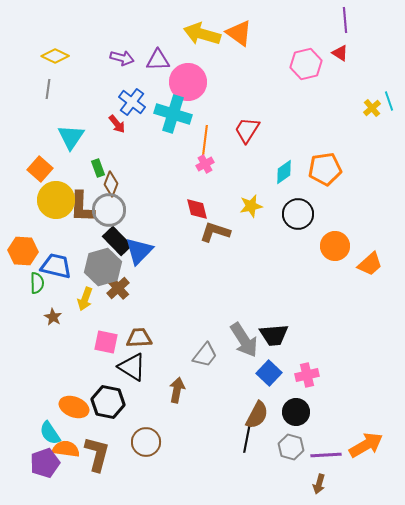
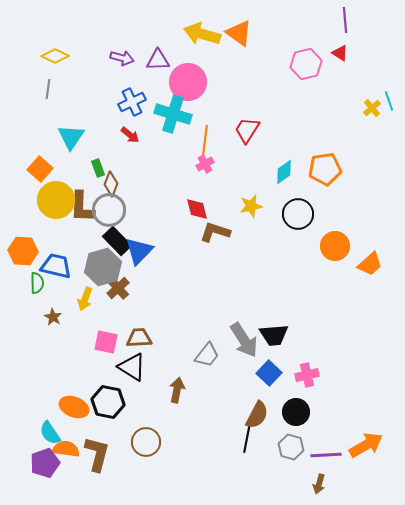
blue cross at (132, 102): rotated 28 degrees clockwise
red arrow at (117, 124): moved 13 px right, 11 px down; rotated 12 degrees counterclockwise
gray trapezoid at (205, 355): moved 2 px right
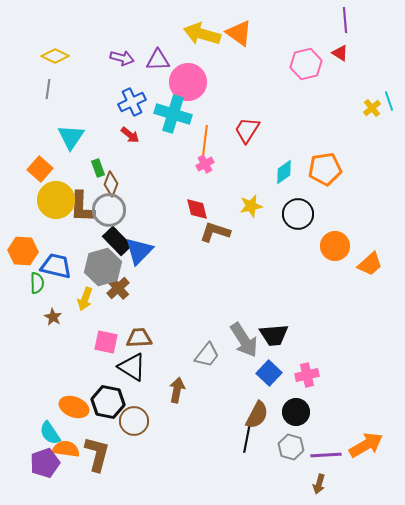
brown circle at (146, 442): moved 12 px left, 21 px up
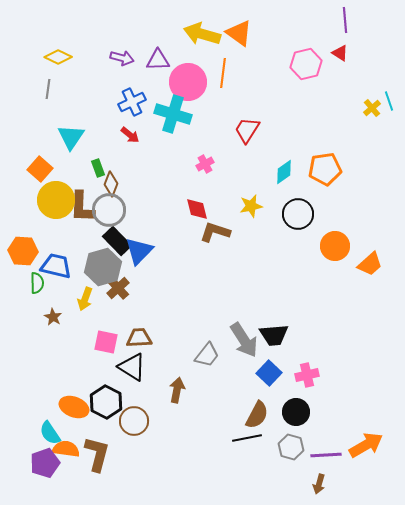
yellow diamond at (55, 56): moved 3 px right, 1 px down
orange line at (205, 140): moved 18 px right, 67 px up
black hexagon at (108, 402): moved 2 px left; rotated 16 degrees clockwise
black line at (247, 438): rotated 68 degrees clockwise
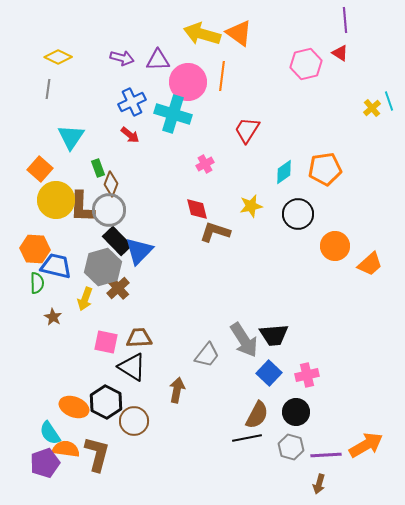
orange line at (223, 73): moved 1 px left, 3 px down
orange hexagon at (23, 251): moved 12 px right, 2 px up
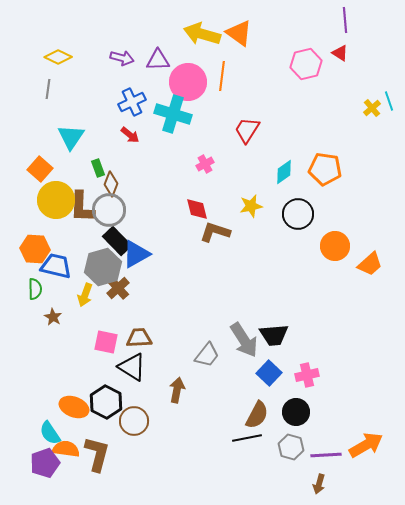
orange pentagon at (325, 169): rotated 16 degrees clockwise
blue triangle at (139, 251): moved 3 px left, 3 px down; rotated 16 degrees clockwise
green semicircle at (37, 283): moved 2 px left, 6 px down
yellow arrow at (85, 299): moved 4 px up
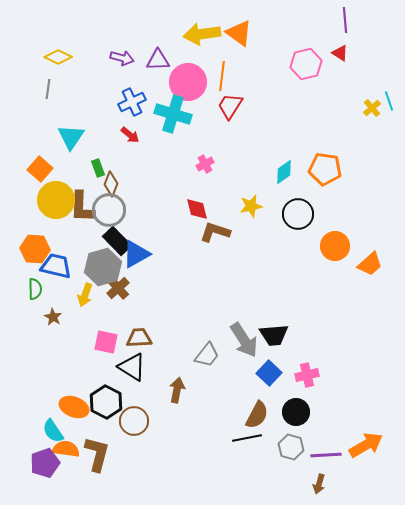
yellow arrow at (202, 34): rotated 24 degrees counterclockwise
red trapezoid at (247, 130): moved 17 px left, 24 px up
cyan semicircle at (50, 433): moved 3 px right, 2 px up
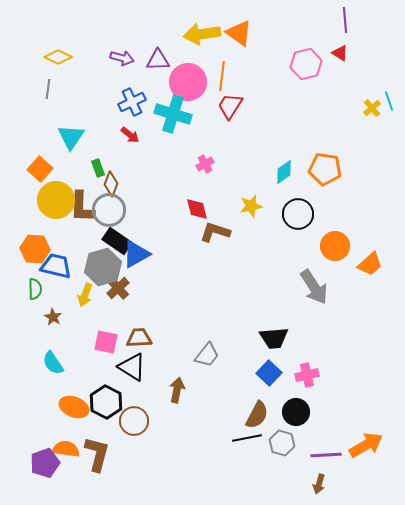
black rectangle at (117, 241): rotated 12 degrees counterclockwise
black trapezoid at (274, 335): moved 3 px down
gray arrow at (244, 340): moved 70 px right, 53 px up
cyan semicircle at (53, 431): moved 68 px up
gray hexagon at (291, 447): moved 9 px left, 4 px up
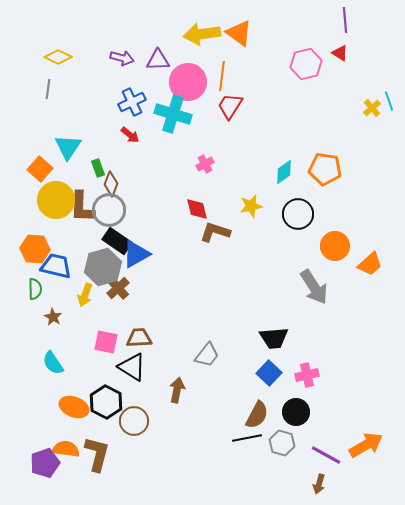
cyan triangle at (71, 137): moved 3 px left, 10 px down
purple line at (326, 455): rotated 32 degrees clockwise
